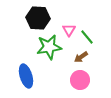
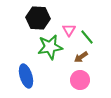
green star: moved 1 px right
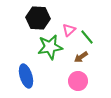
pink triangle: rotated 16 degrees clockwise
pink circle: moved 2 px left, 1 px down
